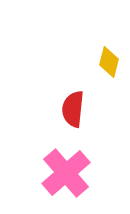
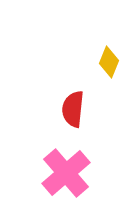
yellow diamond: rotated 8 degrees clockwise
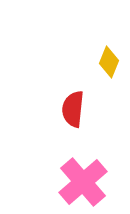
pink cross: moved 17 px right, 9 px down
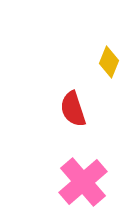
red semicircle: rotated 24 degrees counterclockwise
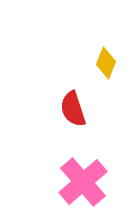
yellow diamond: moved 3 px left, 1 px down
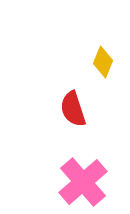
yellow diamond: moved 3 px left, 1 px up
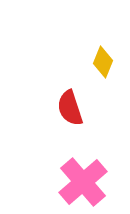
red semicircle: moved 3 px left, 1 px up
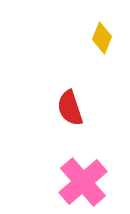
yellow diamond: moved 1 px left, 24 px up
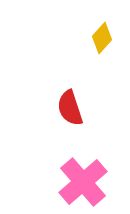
yellow diamond: rotated 20 degrees clockwise
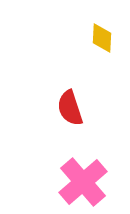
yellow diamond: rotated 40 degrees counterclockwise
